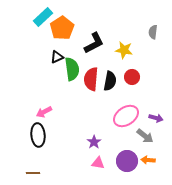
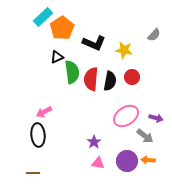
gray semicircle: moved 1 px right, 3 px down; rotated 144 degrees counterclockwise
black L-shape: rotated 50 degrees clockwise
green semicircle: moved 3 px down
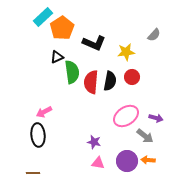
yellow star: moved 2 px right, 2 px down; rotated 18 degrees counterclockwise
red semicircle: moved 3 px down
purple star: rotated 24 degrees counterclockwise
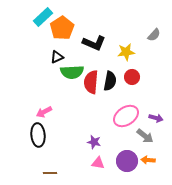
green semicircle: rotated 95 degrees clockwise
brown line: moved 17 px right
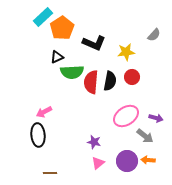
pink triangle: rotated 48 degrees counterclockwise
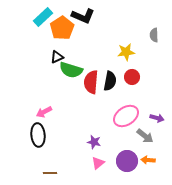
gray semicircle: rotated 136 degrees clockwise
black L-shape: moved 11 px left, 27 px up
green semicircle: moved 1 px left, 2 px up; rotated 20 degrees clockwise
purple arrow: moved 1 px right
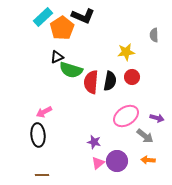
purple circle: moved 10 px left
brown line: moved 8 px left, 2 px down
